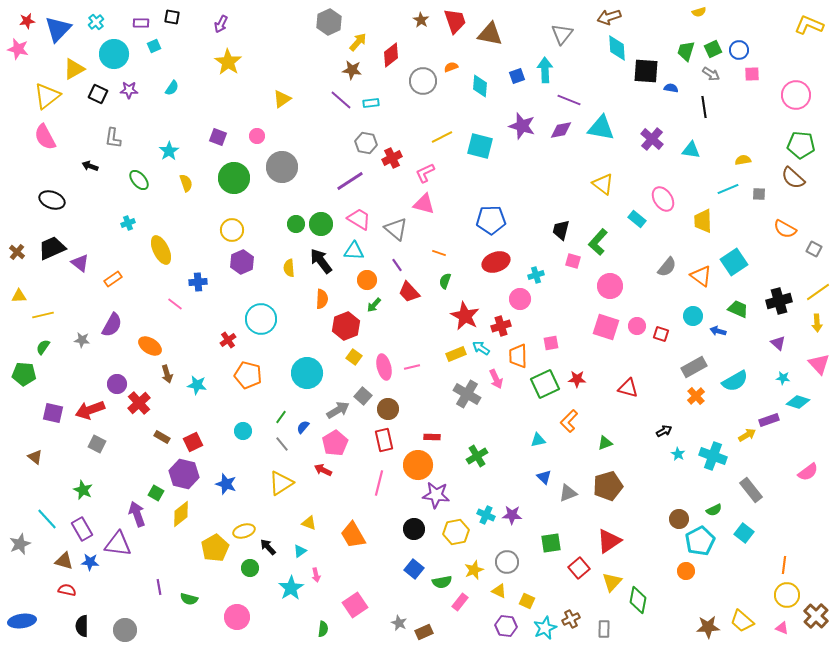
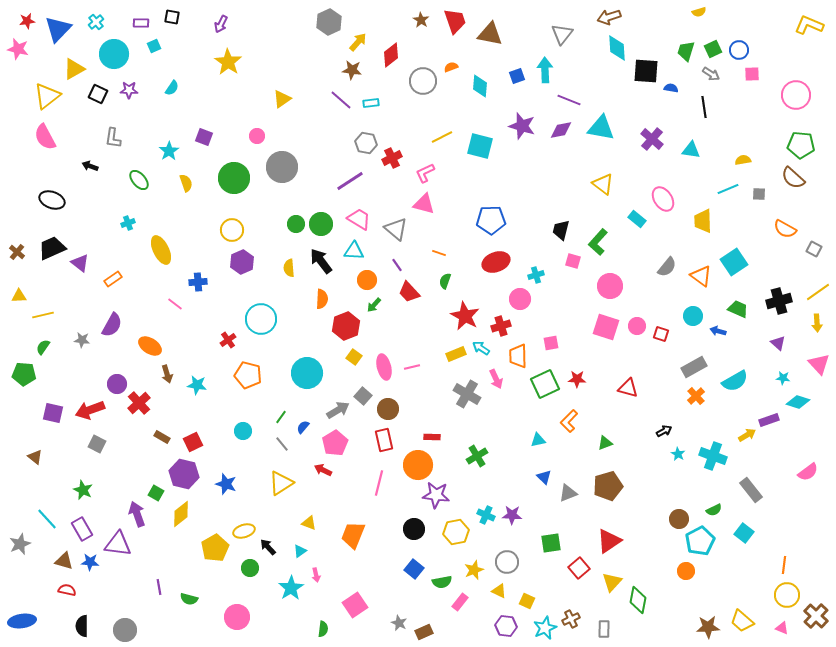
purple square at (218, 137): moved 14 px left
orange trapezoid at (353, 535): rotated 52 degrees clockwise
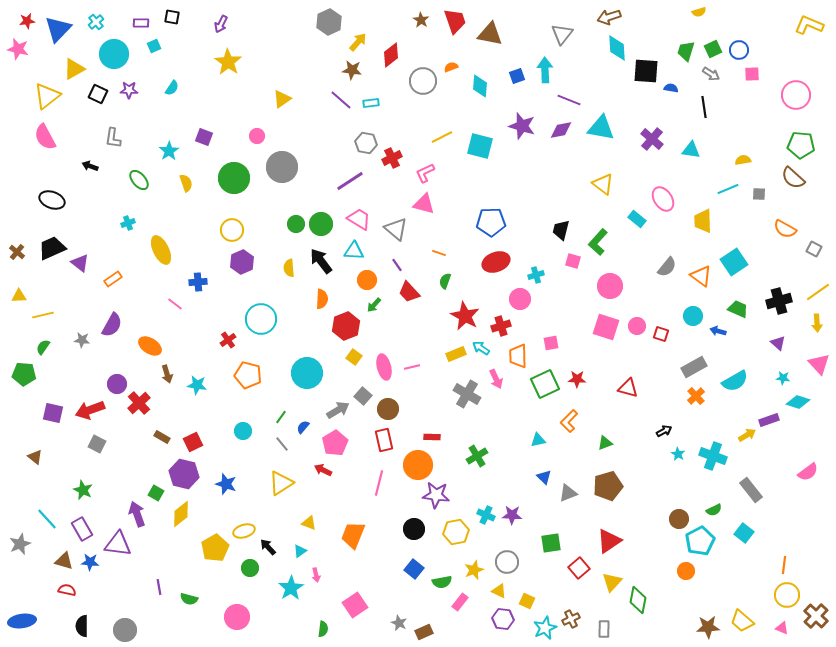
blue pentagon at (491, 220): moved 2 px down
purple hexagon at (506, 626): moved 3 px left, 7 px up
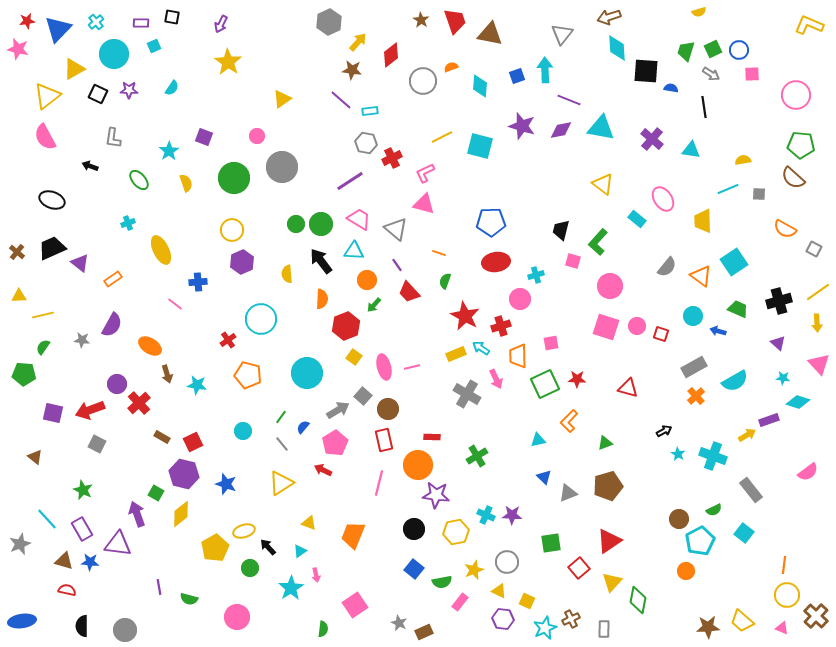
cyan rectangle at (371, 103): moved 1 px left, 8 px down
red ellipse at (496, 262): rotated 12 degrees clockwise
yellow semicircle at (289, 268): moved 2 px left, 6 px down
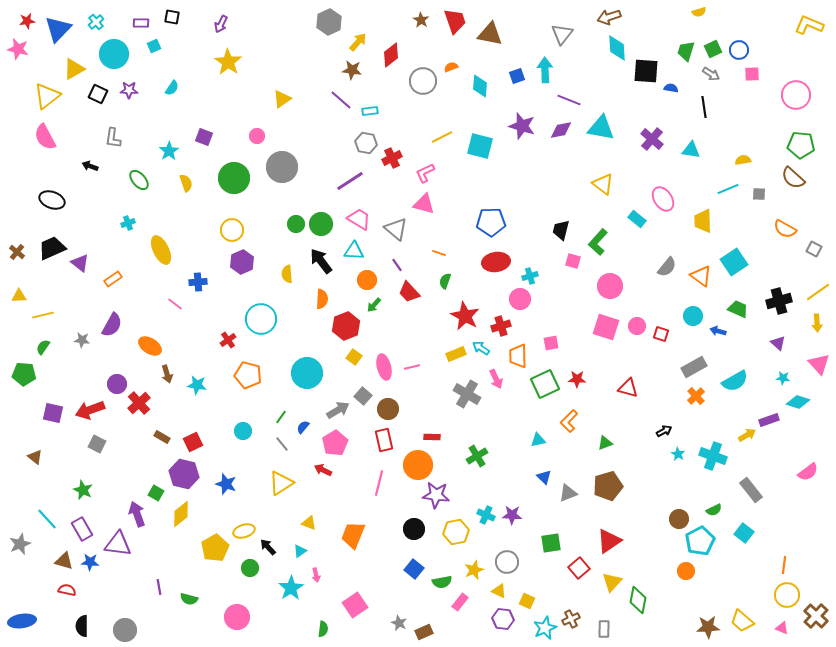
cyan cross at (536, 275): moved 6 px left, 1 px down
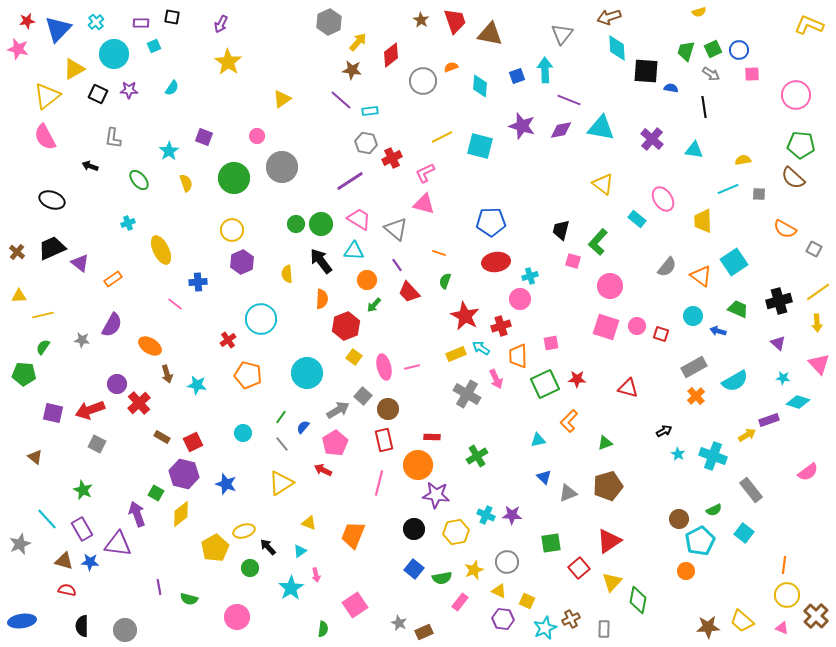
cyan triangle at (691, 150): moved 3 px right
cyan circle at (243, 431): moved 2 px down
green semicircle at (442, 582): moved 4 px up
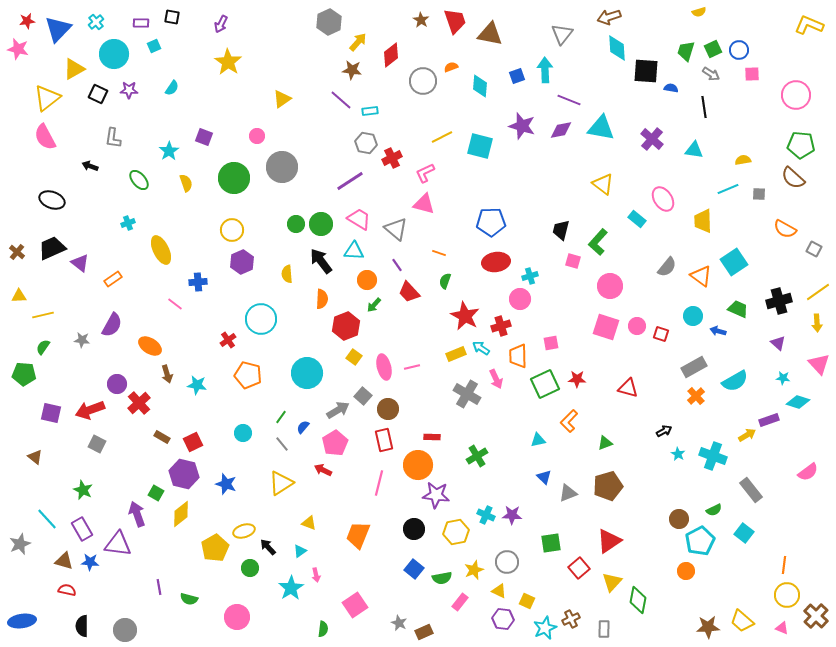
yellow triangle at (47, 96): moved 2 px down
purple square at (53, 413): moved 2 px left
orange trapezoid at (353, 535): moved 5 px right
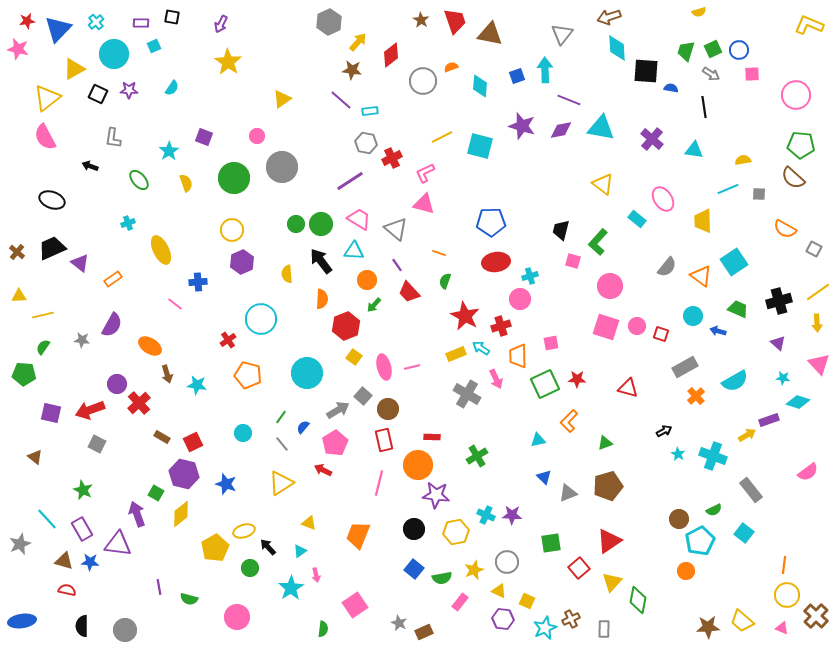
gray rectangle at (694, 367): moved 9 px left
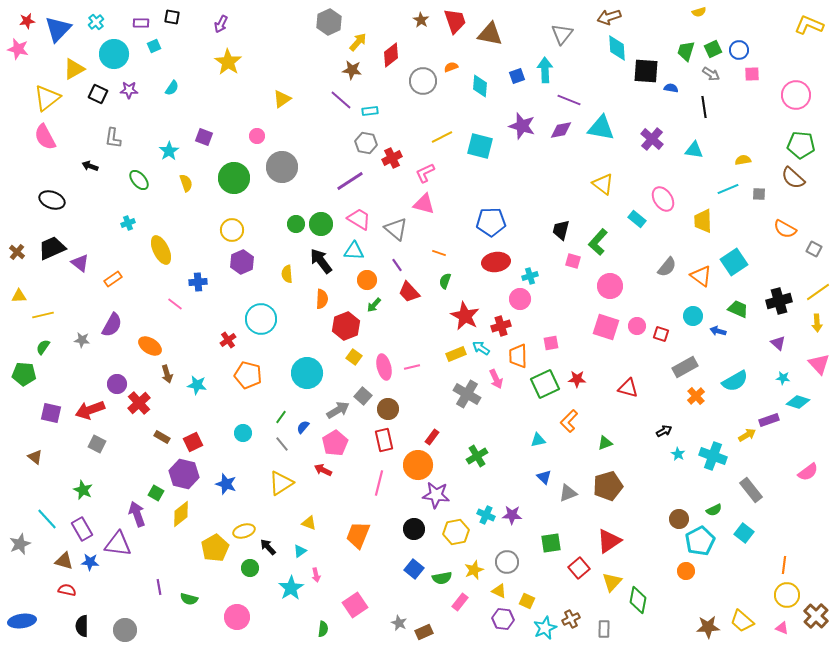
red rectangle at (432, 437): rotated 56 degrees counterclockwise
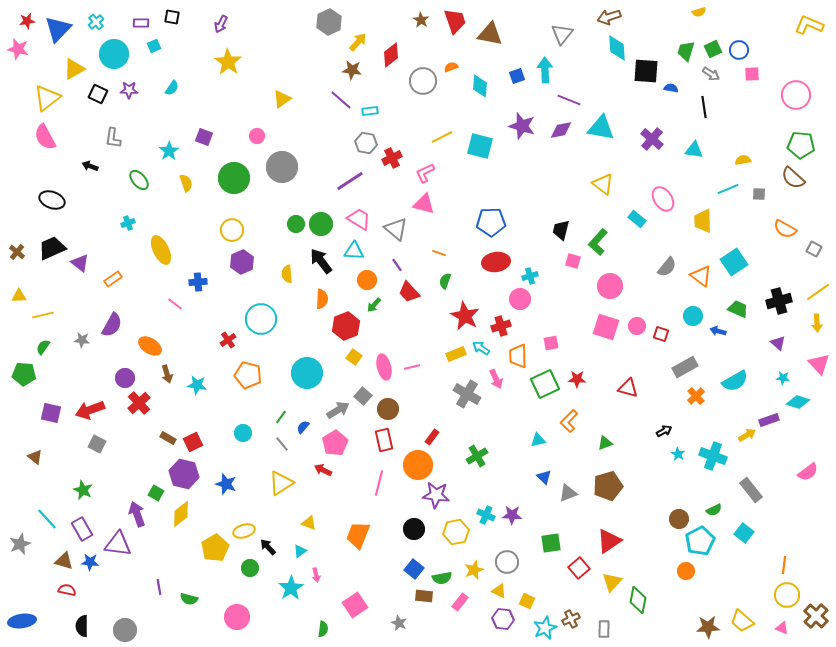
purple circle at (117, 384): moved 8 px right, 6 px up
brown rectangle at (162, 437): moved 6 px right, 1 px down
brown rectangle at (424, 632): moved 36 px up; rotated 30 degrees clockwise
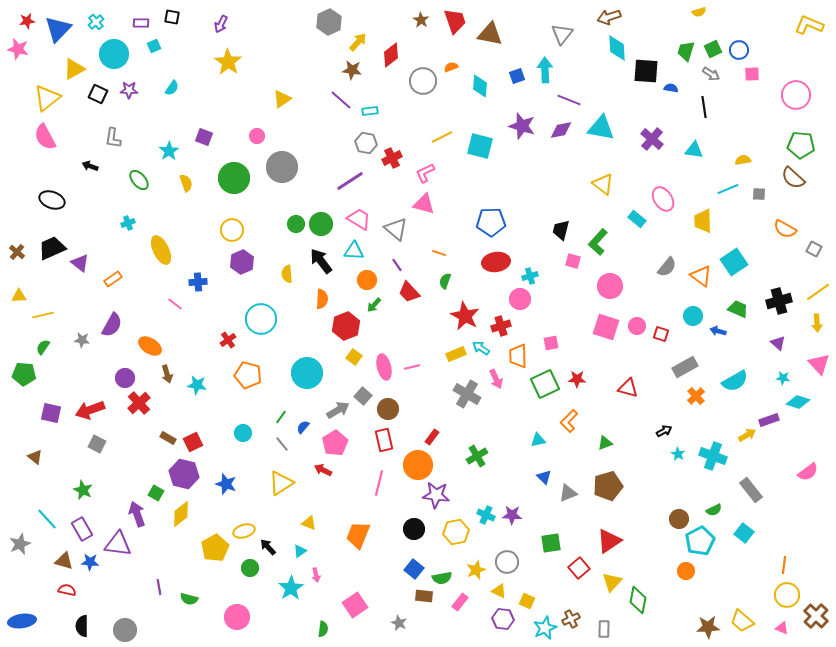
yellow star at (474, 570): moved 2 px right
